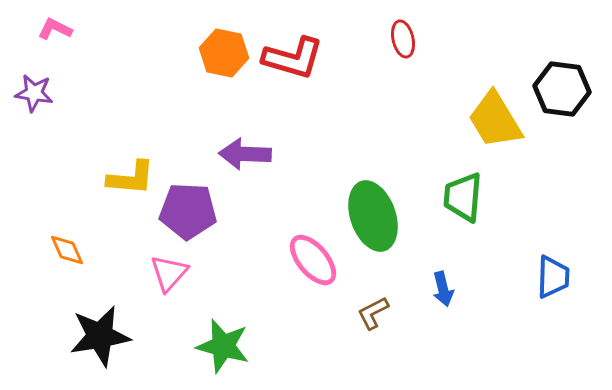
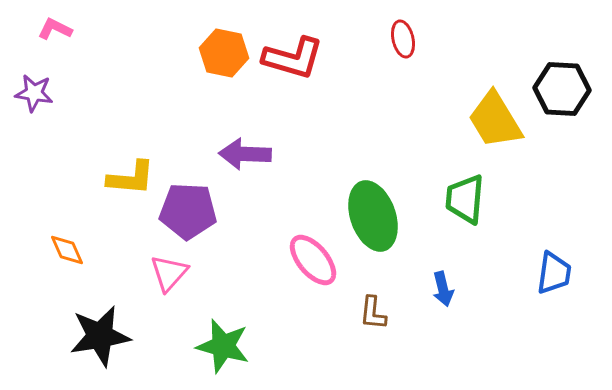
black hexagon: rotated 4 degrees counterclockwise
green trapezoid: moved 2 px right, 2 px down
blue trapezoid: moved 1 px right, 4 px up; rotated 6 degrees clockwise
brown L-shape: rotated 57 degrees counterclockwise
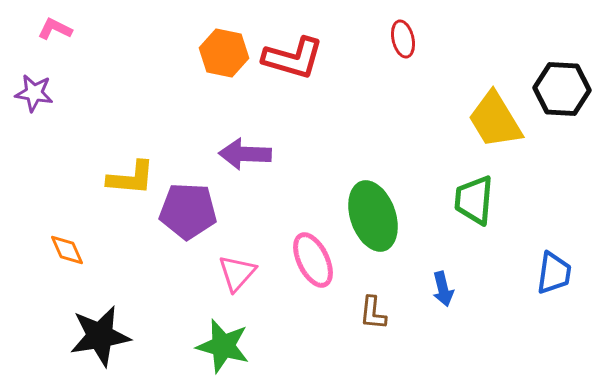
green trapezoid: moved 9 px right, 1 px down
pink ellipse: rotated 14 degrees clockwise
pink triangle: moved 68 px right
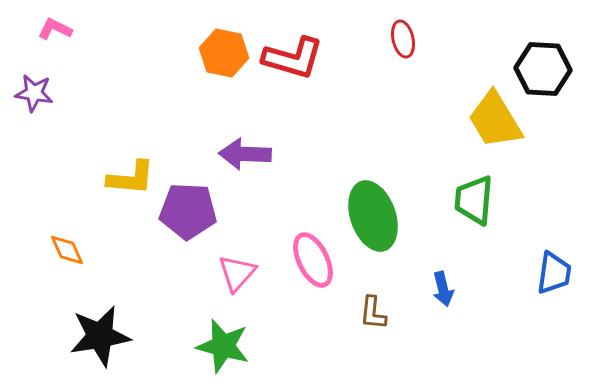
black hexagon: moved 19 px left, 20 px up
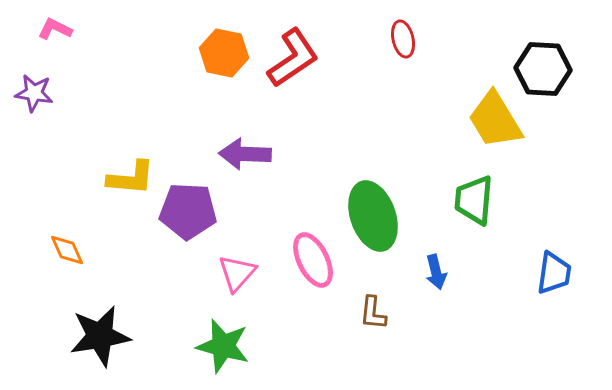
red L-shape: rotated 50 degrees counterclockwise
blue arrow: moved 7 px left, 17 px up
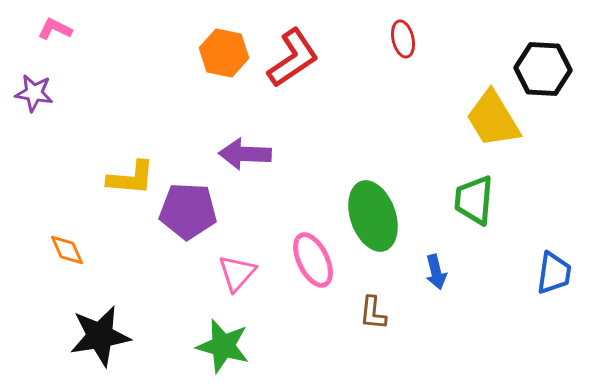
yellow trapezoid: moved 2 px left, 1 px up
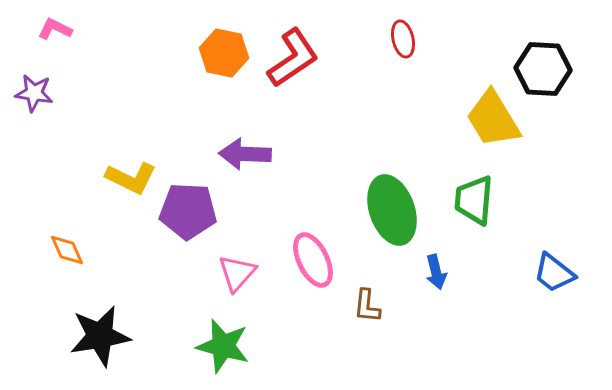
yellow L-shape: rotated 21 degrees clockwise
green ellipse: moved 19 px right, 6 px up
blue trapezoid: rotated 120 degrees clockwise
brown L-shape: moved 6 px left, 7 px up
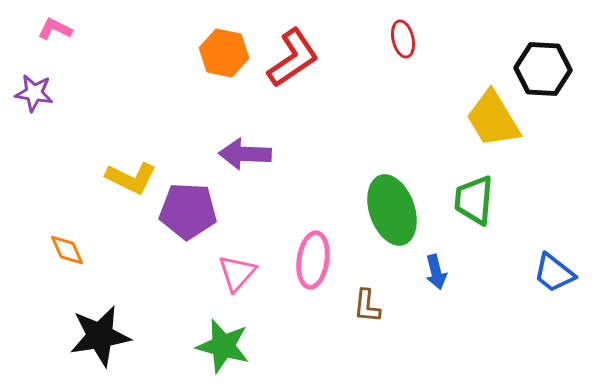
pink ellipse: rotated 34 degrees clockwise
